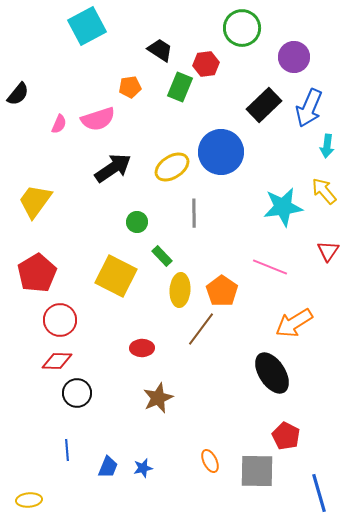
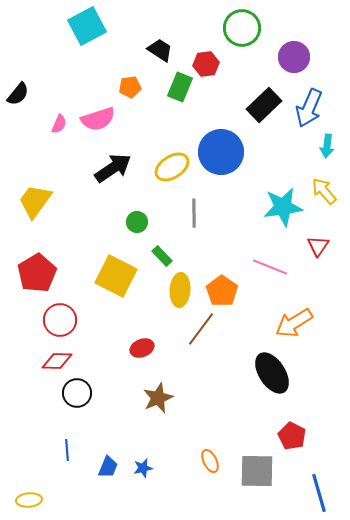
red triangle at (328, 251): moved 10 px left, 5 px up
red ellipse at (142, 348): rotated 20 degrees counterclockwise
red pentagon at (286, 436): moved 6 px right
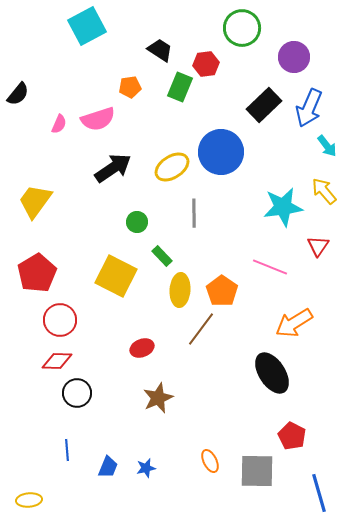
cyan arrow at (327, 146): rotated 45 degrees counterclockwise
blue star at (143, 468): moved 3 px right
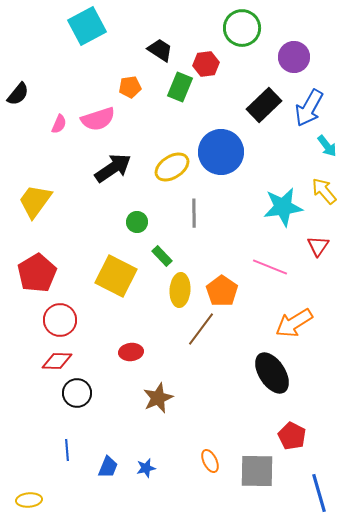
blue arrow at (309, 108): rotated 6 degrees clockwise
red ellipse at (142, 348): moved 11 px left, 4 px down; rotated 15 degrees clockwise
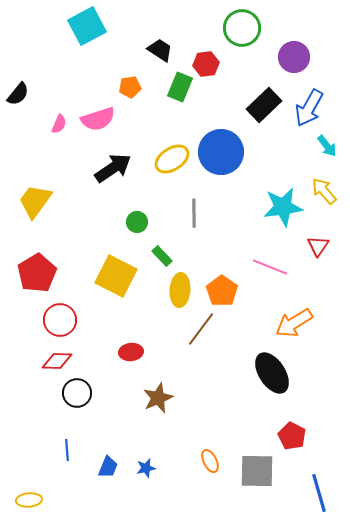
yellow ellipse at (172, 167): moved 8 px up
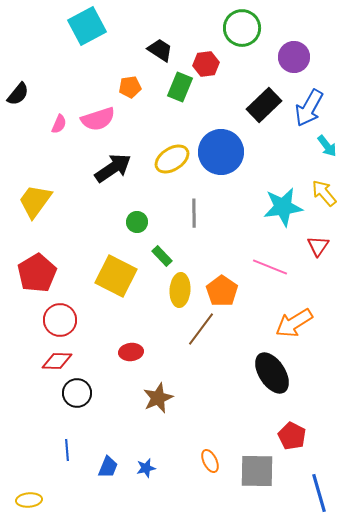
yellow arrow at (324, 191): moved 2 px down
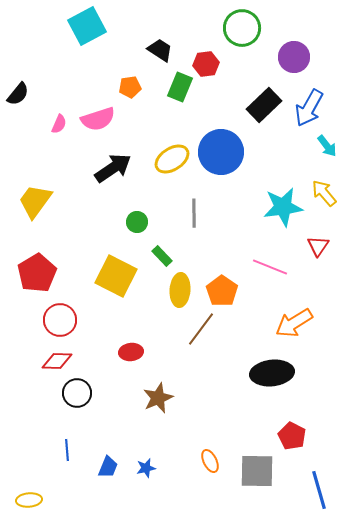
black ellipse at (272, 373): rotated 63 degrees counterclockwise
blue line at (319, 493): moved 3 px up
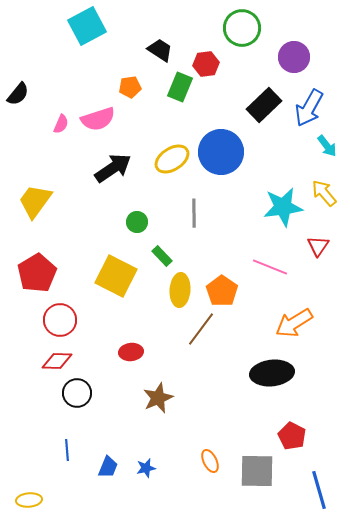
pink semicircle at (59, 124): moved 2 px right
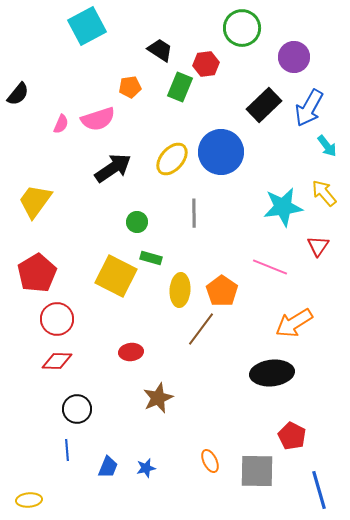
yellow ellipse at (172, 159): rotated 16 degrees counterclockwise
green rectangle at (162, 256): moved 11 px left, 2 px down; rotated 30 degrees counterclockwise
red circle at (60, 320): moved 3 px left, 1 px up
black circle at (77, 393): moved 16 px down
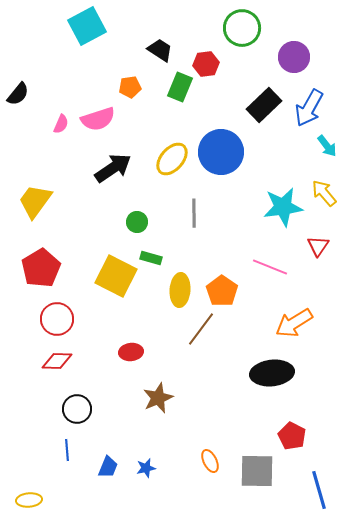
red pentagon at (37, 273): moved 4 px right, 5 px up
